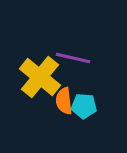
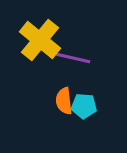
yellow cross: moved 37 px up
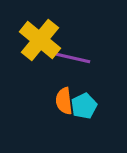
cyan pentagon: rotated 30 degrees counterclockwise
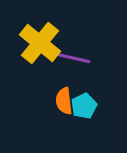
yellow cross: moved 3 px down
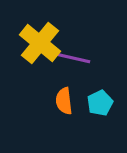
cyan pentagon: moved 16 px right, 3 px up
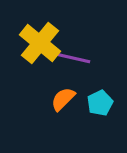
orange semicircle: moved 1 px left, 2 px up; rotated 52 degrees clockwise
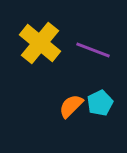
purple line: moved 20 px right, 8 px up; rotated 8 degrees clockwise
orange semicircle: moved 8 px right, 7 px down
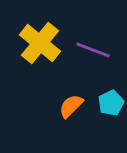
cyan pentagon: moved 11 px right
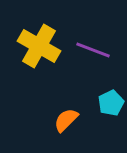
yellow cross: moved 1 px left, 3 px down; rotated 9 degrees counterclockwise
orange semicircle: moved 5 px left, 14 px down
